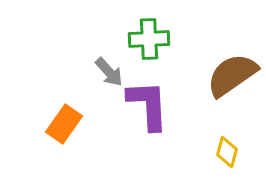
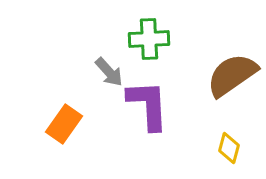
yellow diamond: moved 2 px right, 4 px up
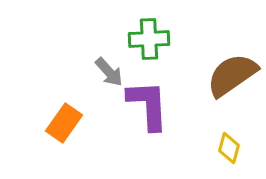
orange rectangle: moved 1 px up
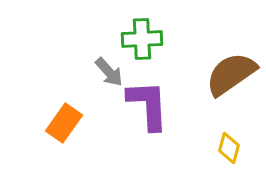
green cross: moved 7 px left
brown semicircle: moved 1 px left, 1 px up
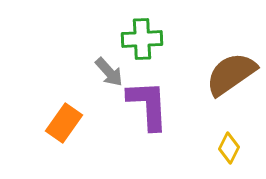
yellow diamond: rotated 12 degrees clockwise
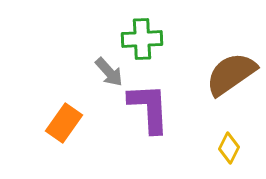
purple L-shape: moved 1 px right, 3 px down
